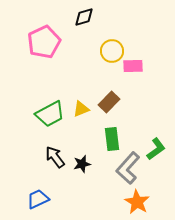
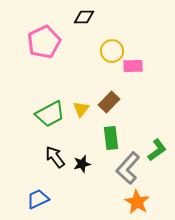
black diamond: rotated 15 degrees clockwise
yellow triangle: rotated 30 degrees counterclockwise
green rectangle: moved 1 px left, 1 px up
green L-shape: moved 1 px right, 1 px down
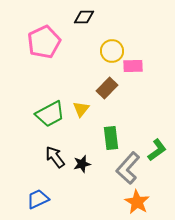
brown rectangle: moved 2 px left, 14 px up
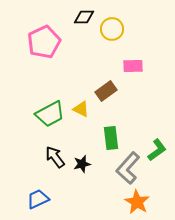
yellow circle: moved 22 px up
brown rectangle: moved 1 px left, 3 px down; rotated 10 degrees clockwise
yellow triangle: rotated 42 degrees counterclockwise
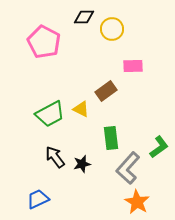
pink pentagon: rotated 20 degrees counterclockwise
green L-shape: moved 2 px right, 3 px up
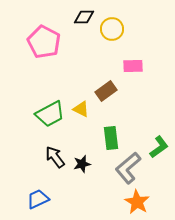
gray L-shape: rotated 8 degrees clockwise
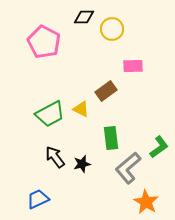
orange star: moved 9 px right
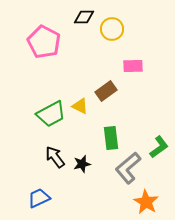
yellow triangle: moved 1 px left, 3 px up
green trapezoid: moved 1 px right
blue trapezoid: moved 1 px right, 1 px up
